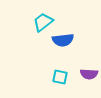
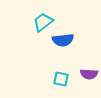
cyan square: moved 1 px right, 2 px down
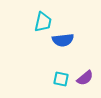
cyan trapezoid: rotated 140 degrees clockwise
purple semicircle: moved 4 px left, 4 px down; rotated 42 degrees counterclockwise
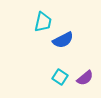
blue semicircle: rotated 20 degrees counterclockwise
cyan square: moved 1 px left, 2 px up; rotated 21 degrees clockwise
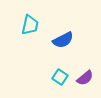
cyan trapezoid: moved 13 px left, 3 px down
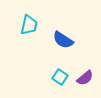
cyan trapezoid: moved 1 px left
blue semicircle: rotated 60 degrees clockwise
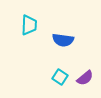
cyan trapezoid: rotated 10 degrees counterclockwise
blue semicircle: rotated 25 degrees counterclockwise
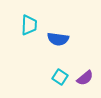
blue semicircle: moved 5 px left, 1 px up
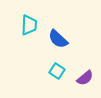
blue semicircle: rotated 35 degrees clockwise
cyan square: moved 3 px left, 6 px up
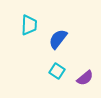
blue semicircle: rotated 85 degrees clockwise
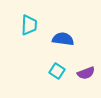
blue semicircle: moved 5 px right; rotated 60 degrees clockwise
purple semicircle: moved 1 px right, 5 px up; rotated 18 degrees clockwise
